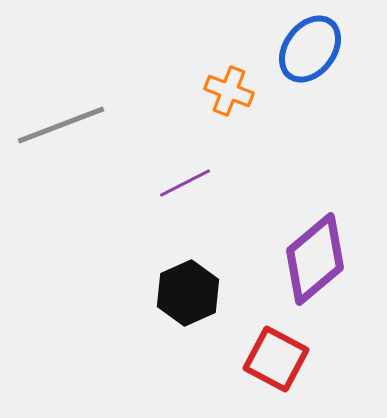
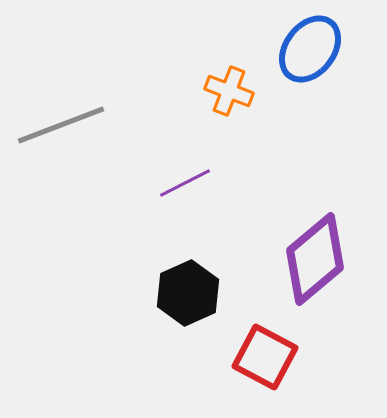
red square: moved 11 px left, 2 px up
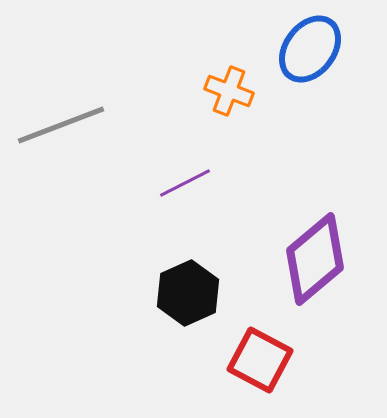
red square: moved 5 px left, 3 px down
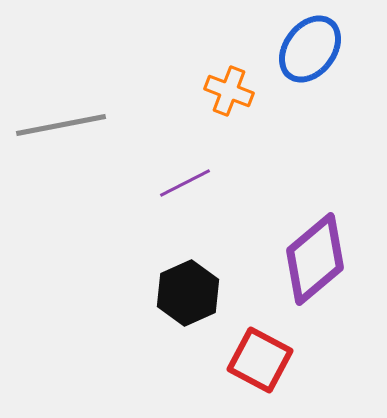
gray line: rotated 10 degrees clockwise
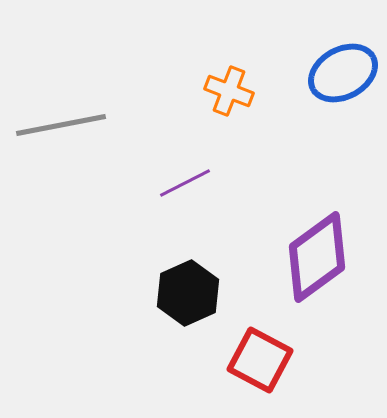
blue ellipse: moved 33 px right, 24 px down; rotated 24 degrees clockwise
purple diamond: moved 2 px right, 2 px up; rotated 4 degrees clockwise
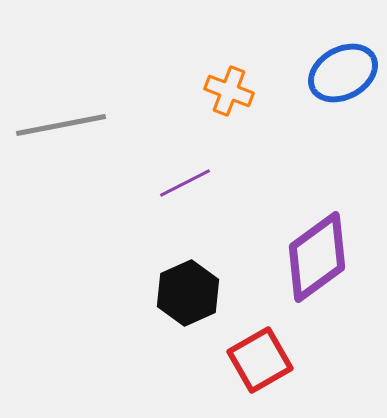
red square: rotated 32 degrees clockwise
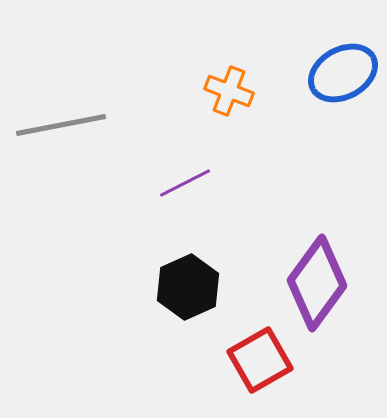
purple diamond: moved 26 px down; rotated 18 degrees counterclockwise
black hexagon: moved 6 px up
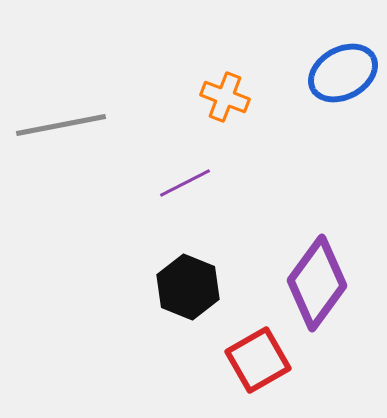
orange cross: moved 4 px left, 6 px down
black hexagon: rotated 14 degrees counterclockwise
red square: moved 2 px left
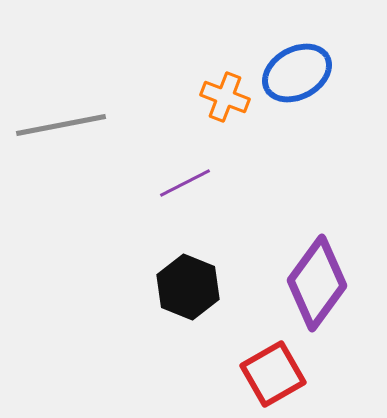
blue ellipse: moved 46 px left
red square: moved 15 px right, 14 px down
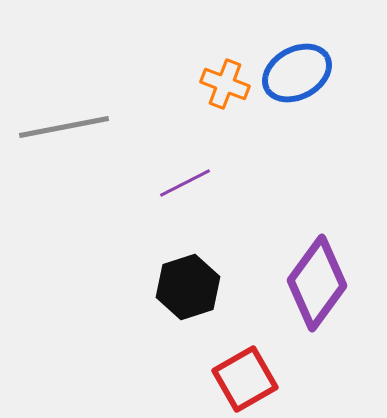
orange cross: moved 13 px up
gray line: moved 3 px right, 2 px down
black hexagon: rotated 20 degrees clockwise
red square: moved 28 px left, 5 px down
